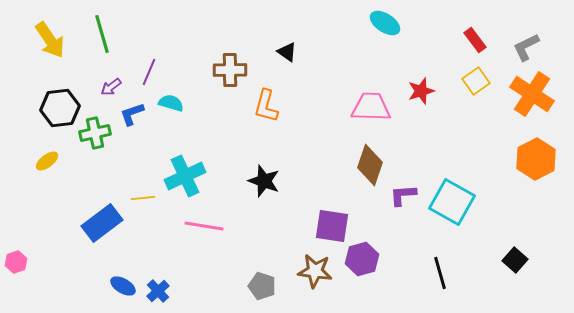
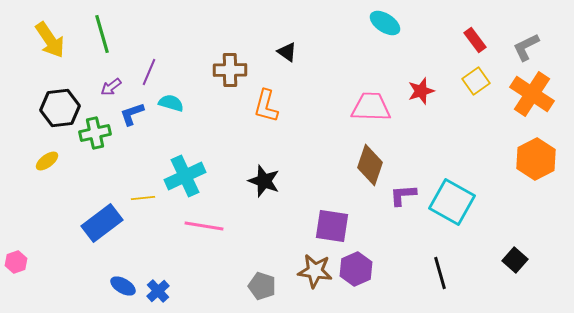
purple hexagon: moved 6 px left, 10 px down; rotated 8 degrees counterclockwise
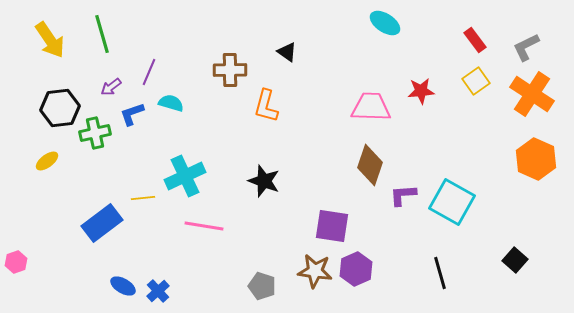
red star: rotated 12 degrees clockwise
orange hexagon: rotated 9 degrees counterclockwise
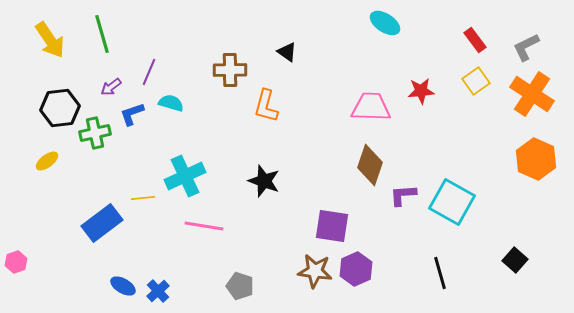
gray pentagon: moved 22 px left
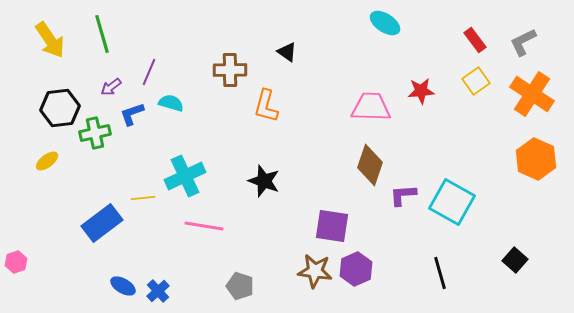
gray L-shape: moved 3 px left, 5 px up
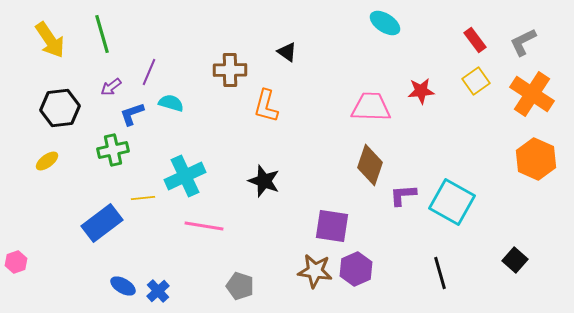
green cross: moved 18 px right, 17 px down
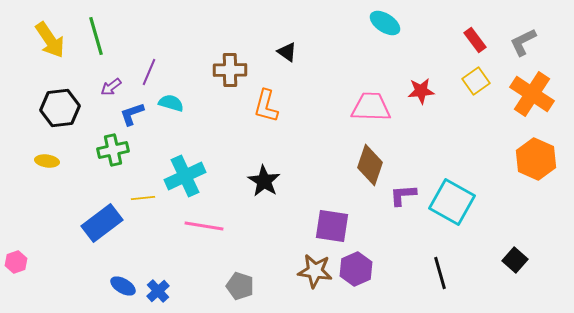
green line: moved 6 px left, 2 px down
yellow ellipse: rotated 45 degrees clockwise
black star: rotated 12 degrees clockwise
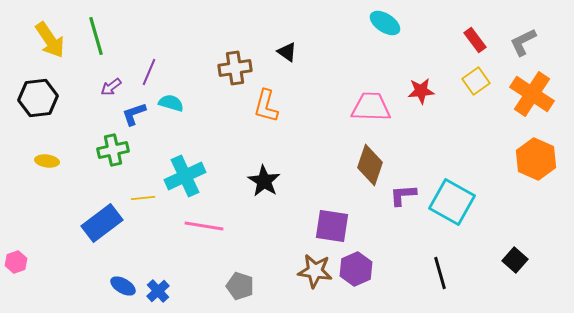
brown cross: moved 5 px right, 2 px up; rotated 8 degrees counterclockwise
black hexagon: moved 22 px left, 10 px up
blue L-shape: moved 2 px right
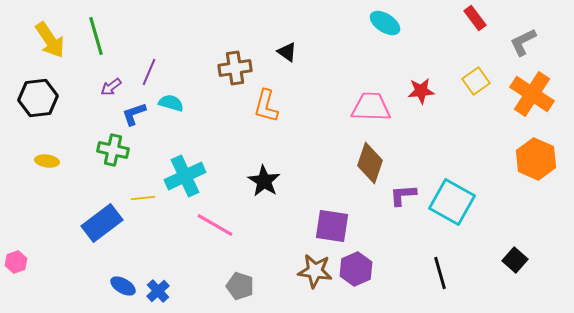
red rectangle: moved 22 px up
green cross: rotated 24 degrees clockwise
brown diamond: moved 2 px up
pink line: moved 11 px right, 1 px up; rotated 21 degrees clockwise
